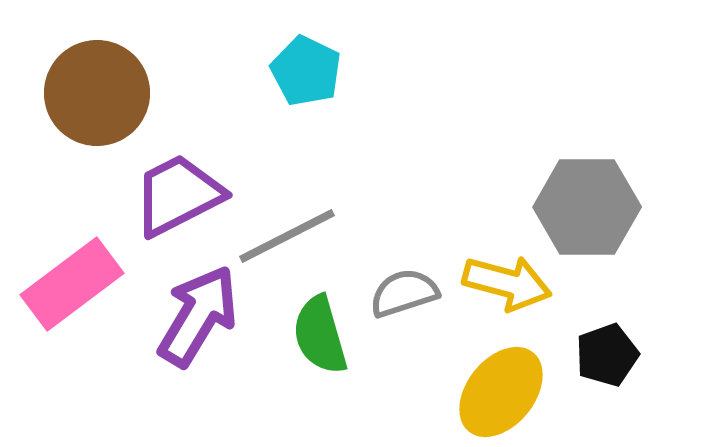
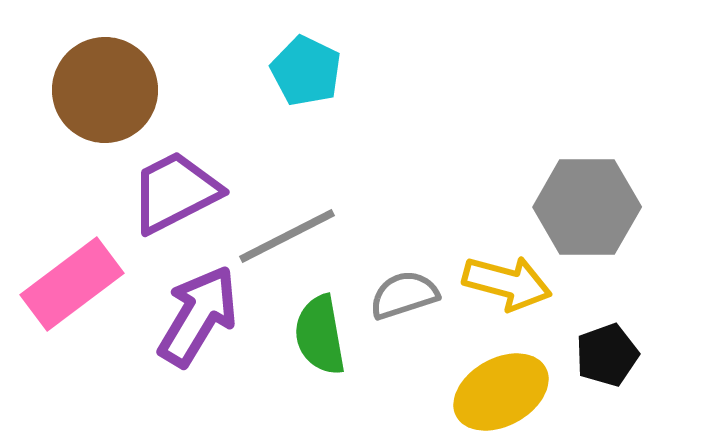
brown circle: moved 8 px right, 3 px up
purple trapezoid: moved 3 px left, 3 px up
gray semicircle: moved 2 px down
green semicircle: rotated 6 degrees clockwise
yellow ellipse: rotated 22 degrees clockwise
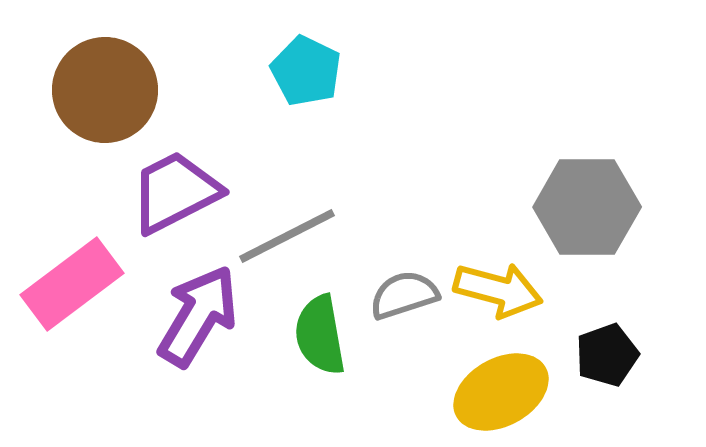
yellow arrow: moved 9 px left, 7 px down
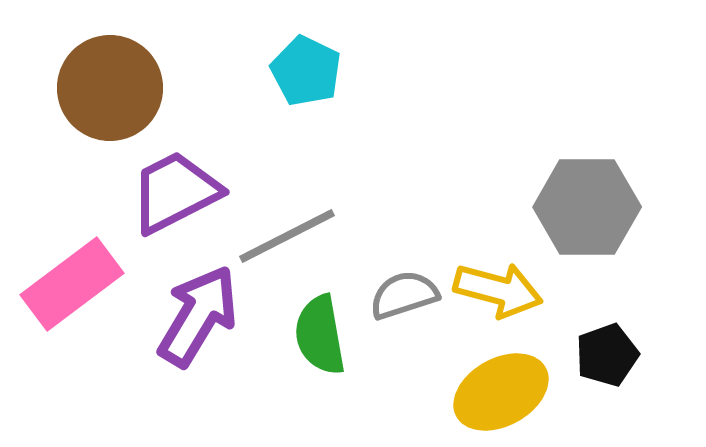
brown circle: moved 5 px right, 2 px up
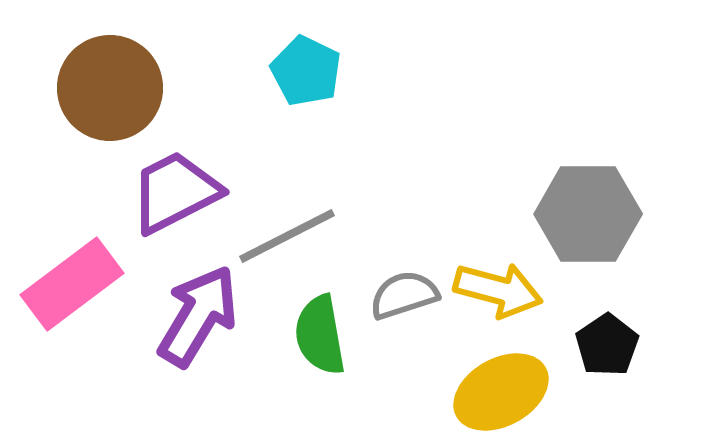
gray hexagon: moved 1 px right, 7 px down
black pentagon: moved 10 px up; rotated 14 degrees counterclockwise
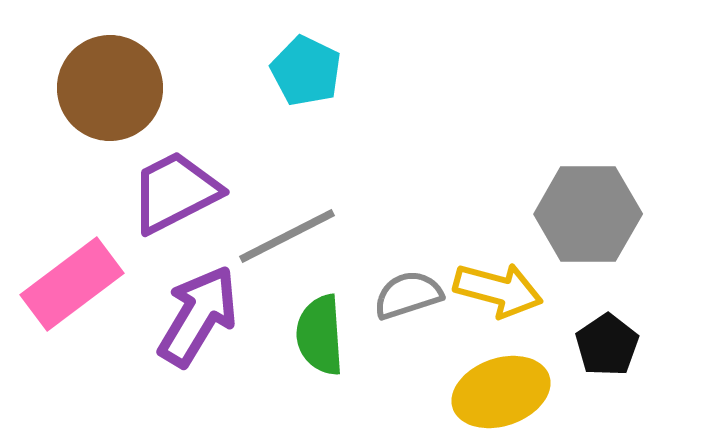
gray semicircle: moved 4 px right
green semicircle: rotated 6 degrees clockwise
yellow ellipse: rotated 10 degrees clockwise
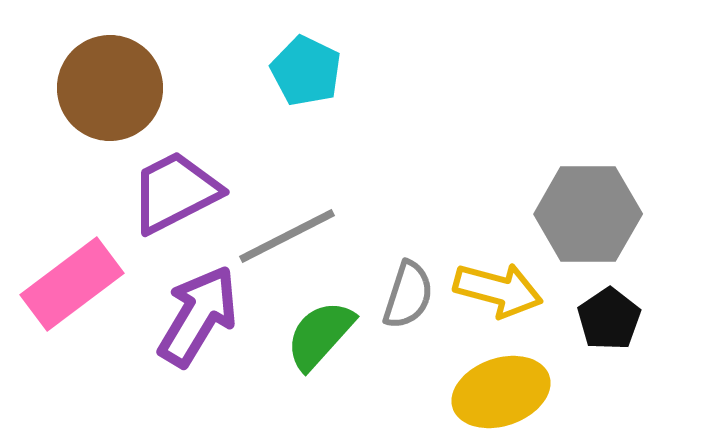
gray semicircle: rotated 126 degrees clockwise
green semicircle: rotated 46 degrees clockwise
black pentagon: moved 2 px right, 26 px up
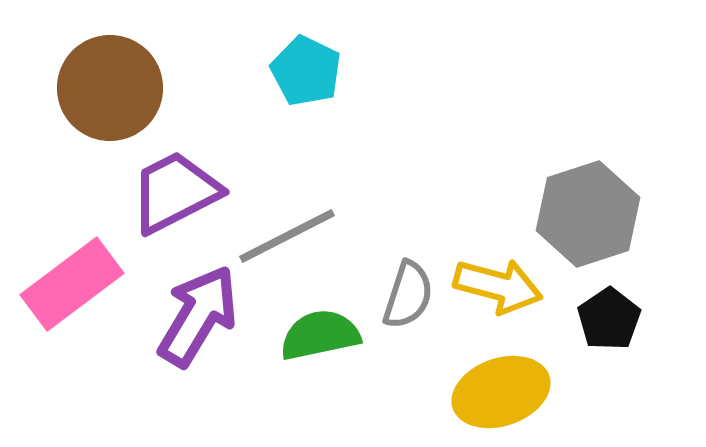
gray hexagon: rotated 18 degrees counterclockwise
yellow arrow: moved 4 px up
green semicircle: rotated 36 degrees clockwise
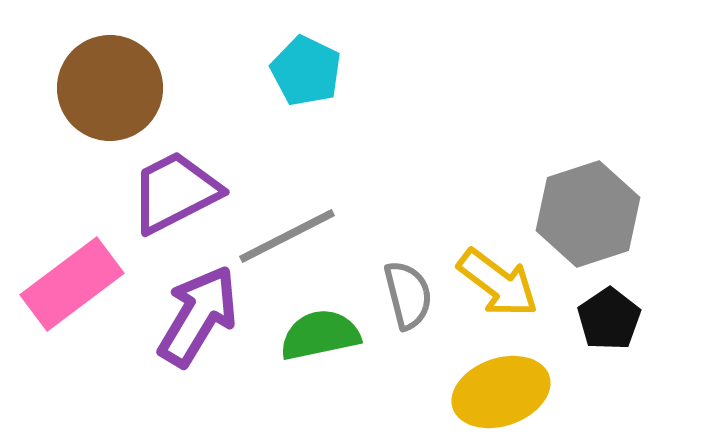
yellow arrow: moved 3 px up; rotated 22 degrees clockwise
gray semicircle: rotated 32 degrees counterclockwise
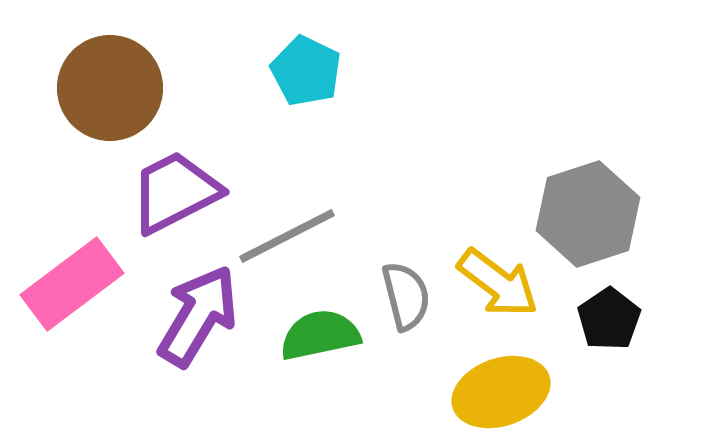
gray semicircle: moved 2 px left, 1 px down
